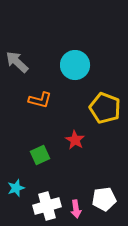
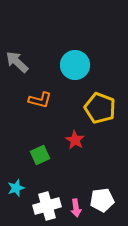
yellow pentagon: moved 5 px left
white pentagon: moved 2 px left, 1 px down
pink arrow: moved 1 px up
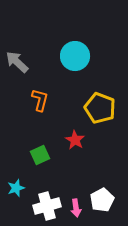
cyan circle: moved 9 px up
orange L-shape: rotated 90 degrees counterclockwise
white pentagon: rotated 20 degrees counterclockwise
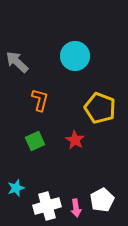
green square: moved 5 px left, 14 px up
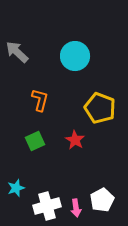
gray arrow: moved 10 px up
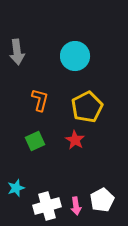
gray arrow: rotated 140 degrees counterclockwise
yellow pentagon: moved 13 px left, 1 px up; rotated 24 degrees clockwise
pink arrow: moved 2 px up
